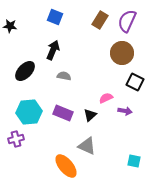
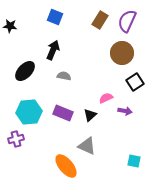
black square: rotated 30 degrees clockwise
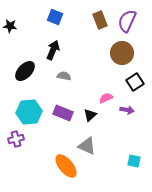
brown rectangle: rotated 54 degrees counterclockwise
purple arrow: moved 2 px right, 1 px up
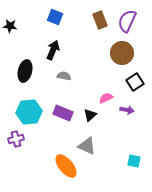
black ellipse: rotated 30 degrees counterclockwise
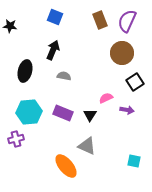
black triangle: rotated 16 degrees counterclockwise
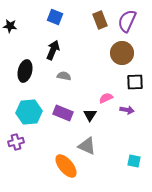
black square: rotated 30 degrees clockwise
purple cross: moved 3 px down
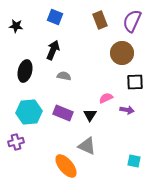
purple semicircle: moved 5 px right
black star: moved 6 px right
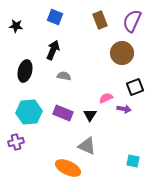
black square: moved 5 px down; rotated 18 degrees counterclockwise
purple arrow: moved 3 px left, 1 px up
cyan square: moved 1 px left
orange ellipse: moved 2 px right, 2 px down; rotated 25 degrees counterclockwise
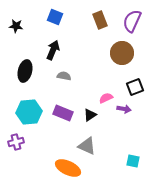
black triangle: rotated 24 degrees clockwise
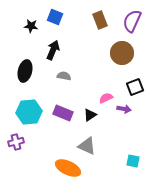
black star: moved 15 px right
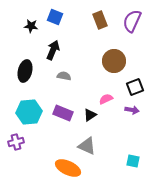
brown circle: moved 8 px left, 8 px down
pink semicircle: moved 1 px down
purple arrow: moved 8 px right, 1 px down
